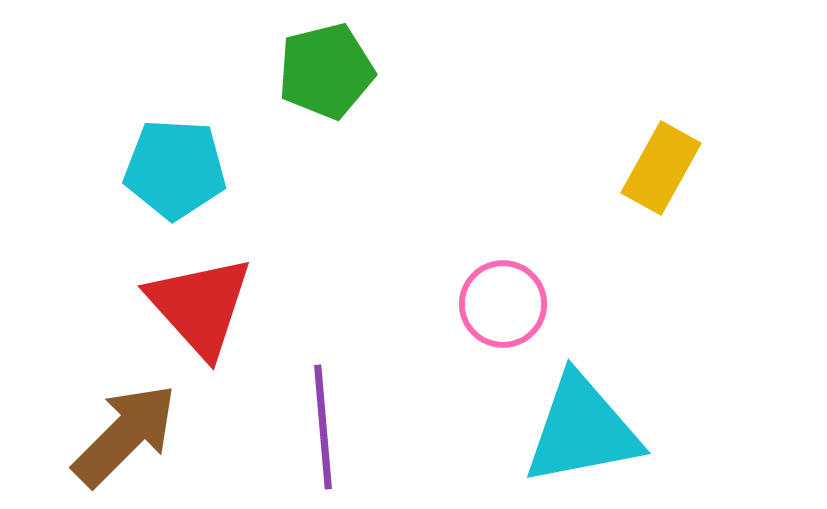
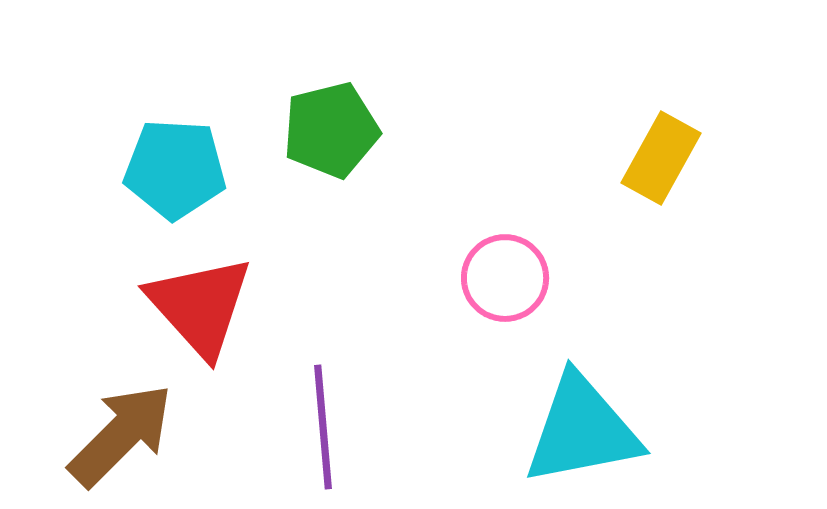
green pentagon: moved 5 px right, 59 px down
yellow rectangle: moved 10 px up
pink circle: moved 2 px right, 26 px up
brown arrow: moved 4 px left
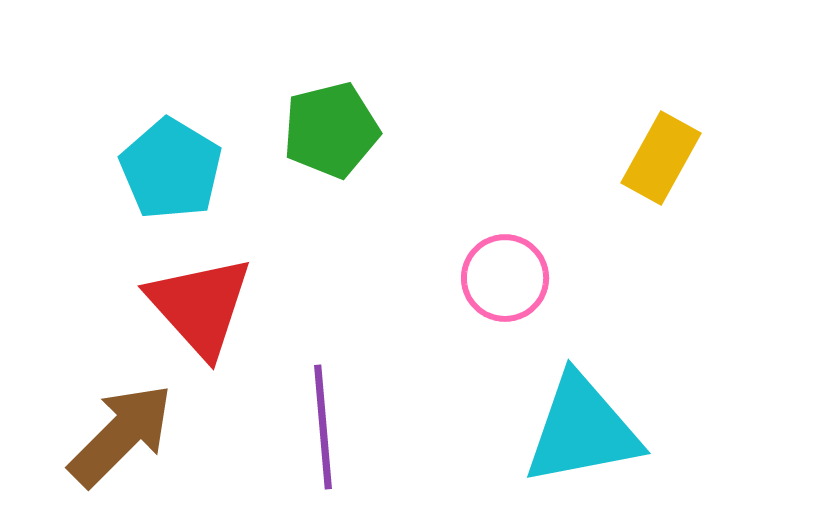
cyan pentagon: moved 4 px left; rotated 28 degrees clockwise
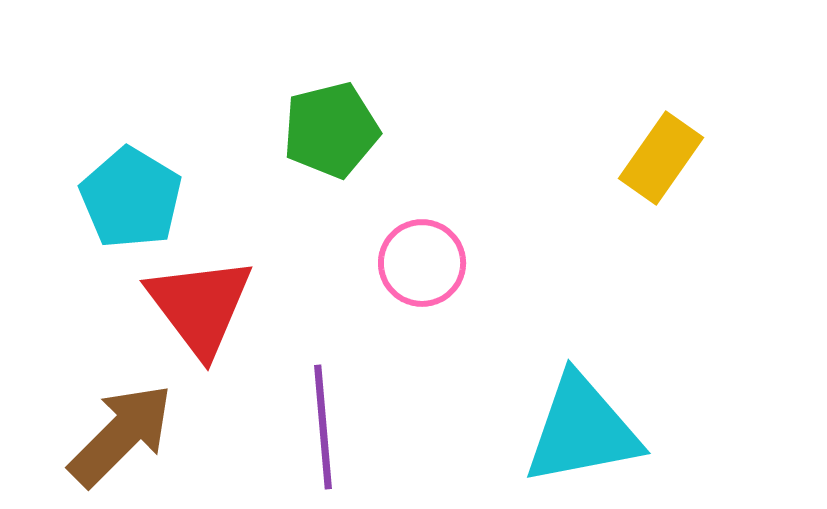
yellow rectangle: rotated 6 degrees clockwise
cyan pentagon: moved 40 px left, 29 px down
pink circle: moved 83 px left, 15 px up
red triangle: rotated 5 degrees clockwise
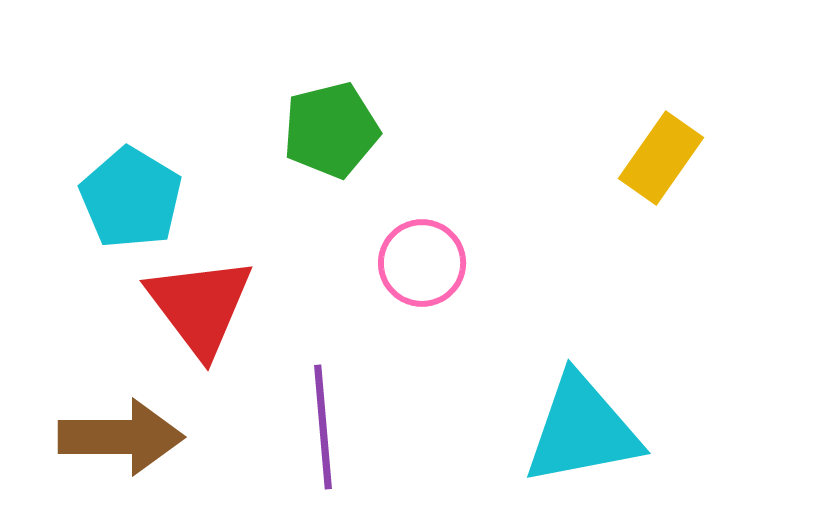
brown arrow: moved 2 px down; rotated 45 degrees clockwise
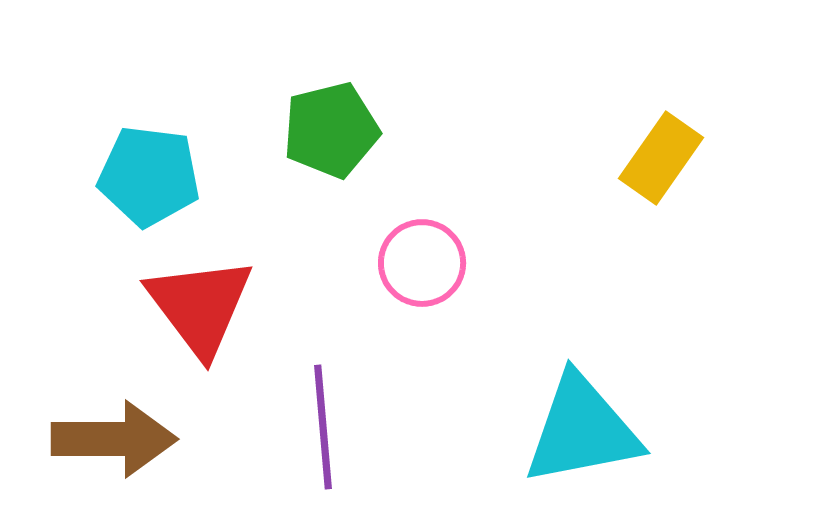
cyan pentagon: moved 18 px right, 22 px up; rotated 24 degrees counterclockwise
brown arrow: moved 7 px left, 2 px down
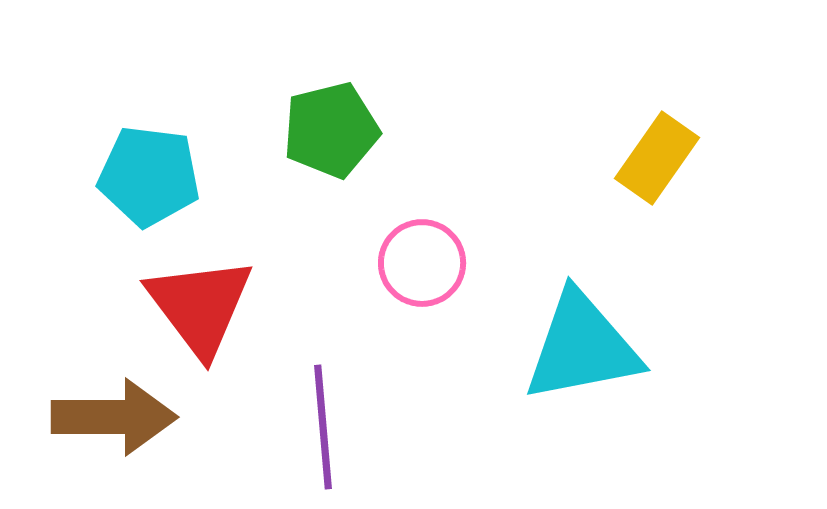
yellow rectangle: moved 4 px left
cyan triangle: moved 83 px up
brown arrow: moved 22 px up
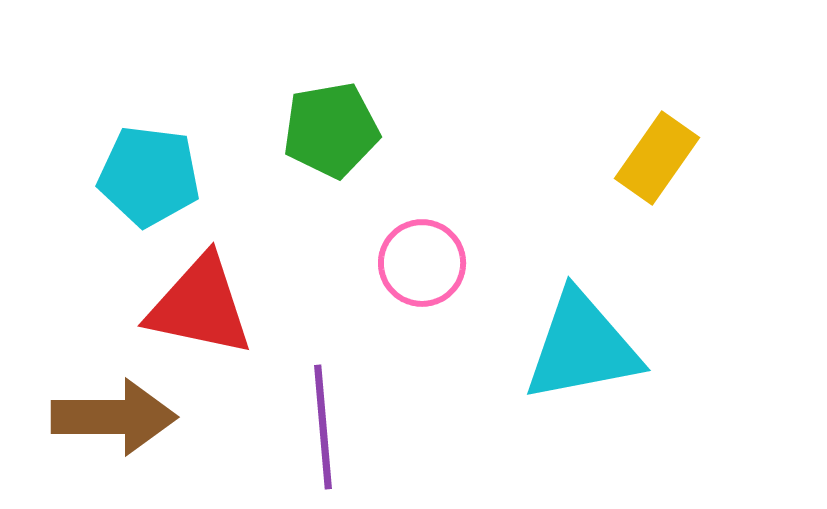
green pentagon: rotated 4 degrees clockwise
red triangle: rotated 41 degrees counterclockwise
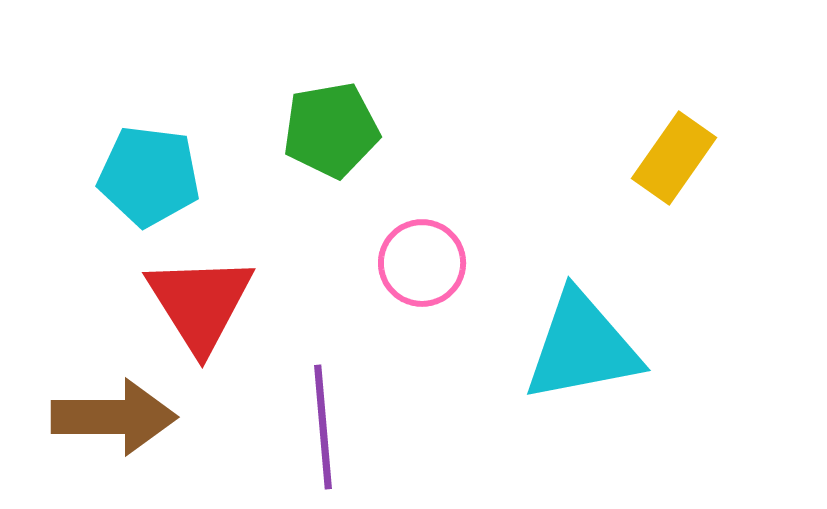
yellow rectangle: moved 17 px right
red triangle: moved 3 px up; rotated 46 degrees clockwise
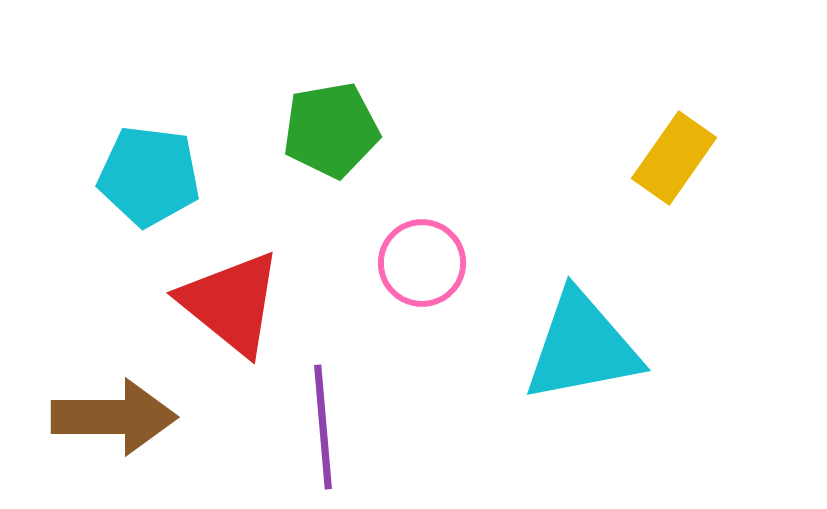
red triangle: moved 31 px right; rotated 19 degrees counterclockwise
